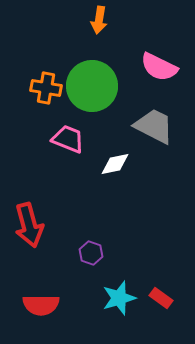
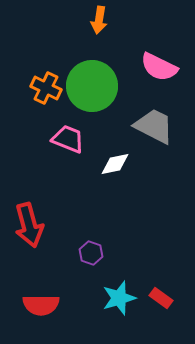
orange cross: rotated 16 degrees clockwise
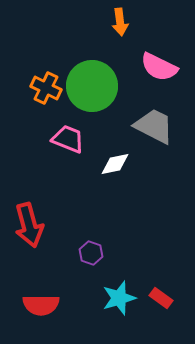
orange arrow: moved 21 px right, 2 px down; rotated 16 degrees counterclockwise
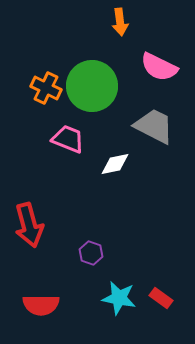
cyan star: rotated 28 degrees clockwise
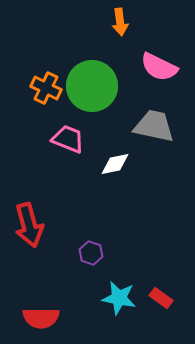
gray trapezoid: rotated 15 degrees counterclockwise
red semicircle: moved 13 px down
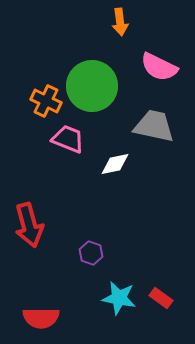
orange cross: moved 13 px down
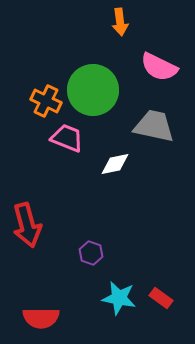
green circle: moved 1 px right, 4 px down
pink trapezoid: moved 1 px left, 1 px up
red arrow: moved 2 px left
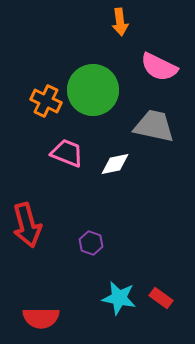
pink trapezoid: moved 15 px down
purple hexagon: moved 10 px up
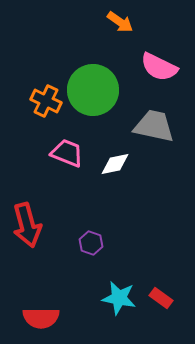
orange arrow: rotated 48 degrees counterclockwise
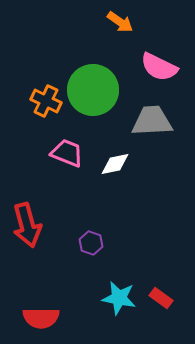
gray trapezoid: moved 2 px left, 5 px up; rotated 15 degrees counterclockwise
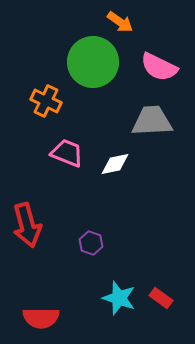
green circle: moved 28 px up
cyan star: rotated 8 degrees clockwise
